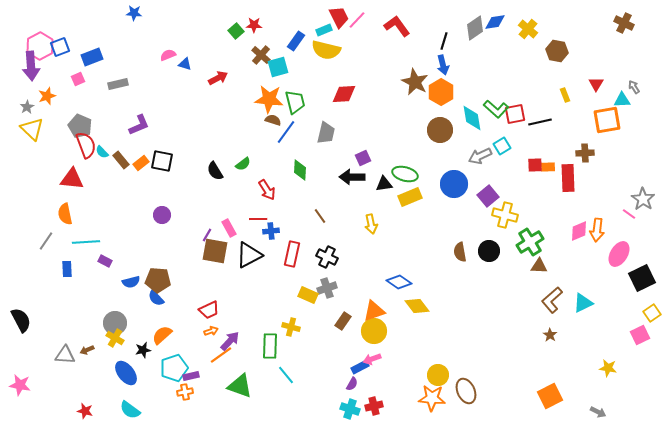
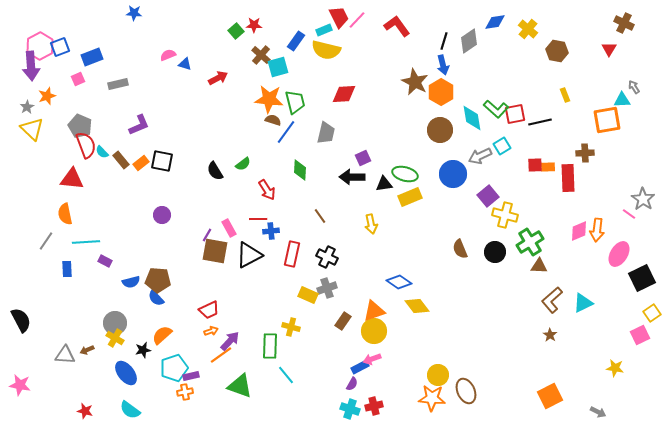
gray diamond at (475, 28): moved 6 px left, 13 px down
red triangle at (596, 84): moved 13 px right, 35 px up
blue circle at (454, 184): moved 1 px left, 10 px up
black circle at (489, 251): moved 6 px right, 1 px down
brown semicircle at (460, 252): moved 3 px up; rotated 12 degrees counterclockwise
yellow star at (608, 368): moved 7 px right
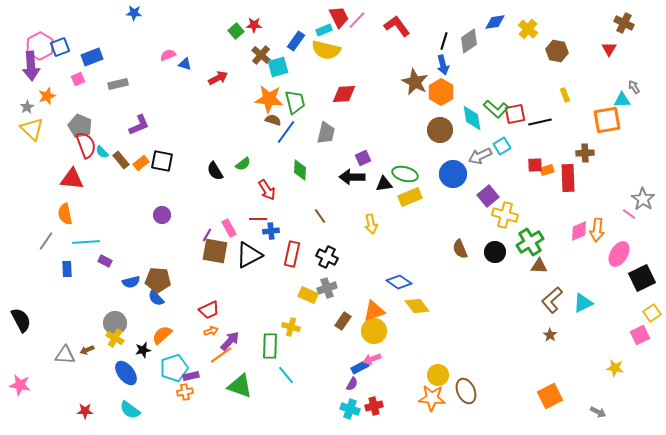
orange rectangle at (548, 167): moved 1 px left, 3 px down; rotated 16 degrees counterclockwise
red star at (85, 411): rotated 14 degrees counterclockwise
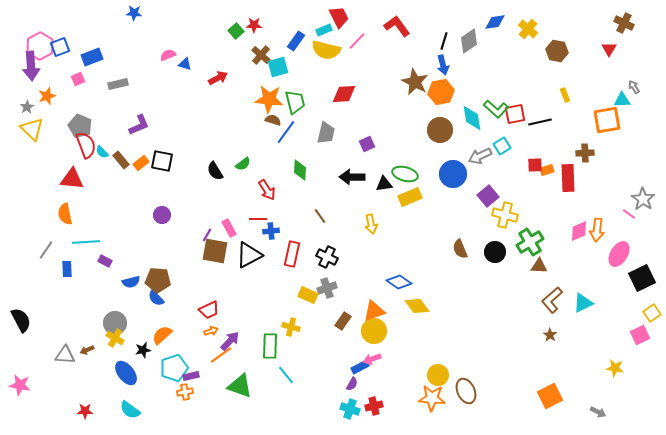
pink line at (357, 20): moved 21 px down
orange hexagon at (441, 92): rotated 20 degrees clockwise
purple square at (363, 158): moved 4 px right, 14 px up
gray line at (46, 241): moved 9 px down
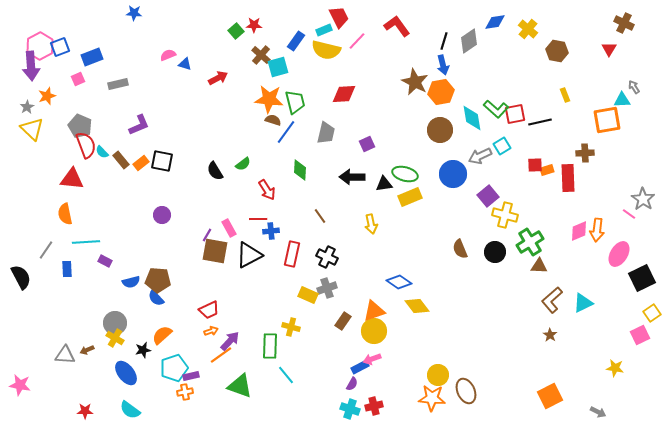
black semicircle at (21, 320): moved 43 px up
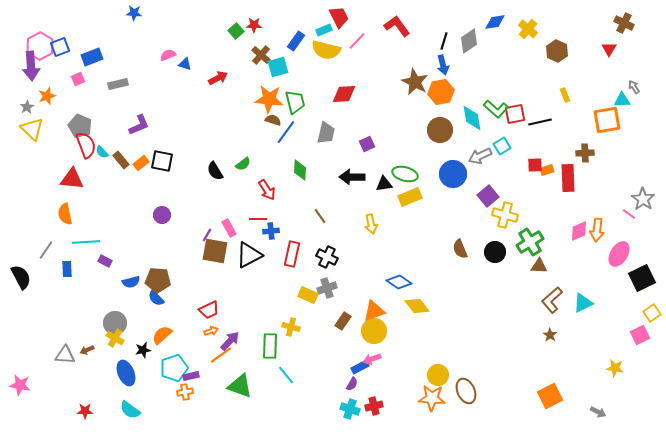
brown hexagon at (557, 51): rotated 15 degrees clockwise
blue ellipse at (126, 373): rotated 15 degrees clockwise
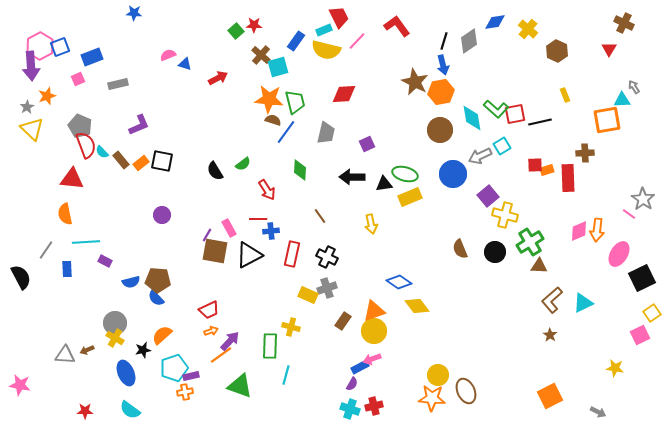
cyan line at (286, 375): rotated 54 degrees clockwise
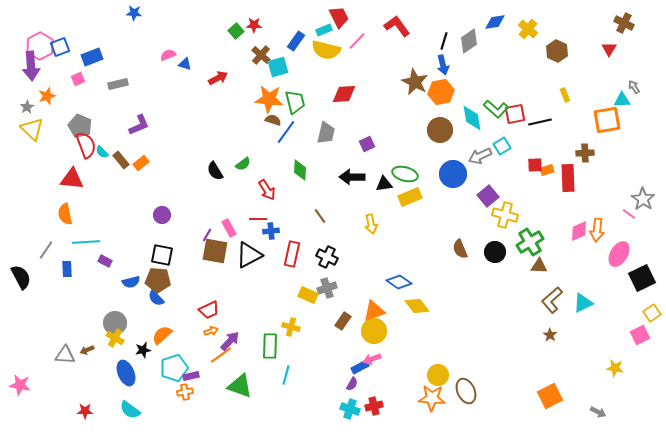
black square at (162, 161): moved 94 px down
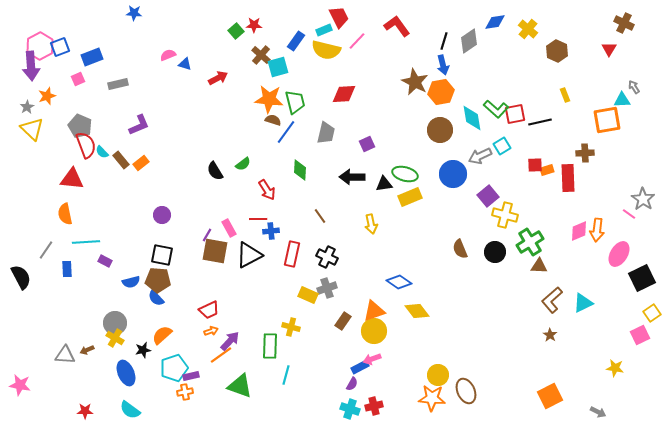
yellow diamond at (417, 306): moved 5 px down
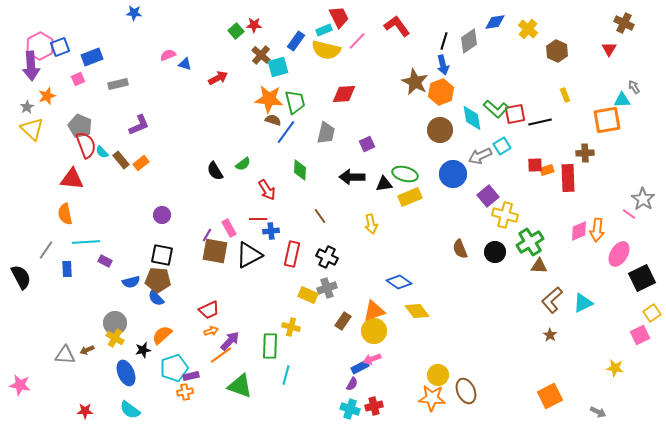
orange hexagon at (441, 92): rotated 10 degrees counterclockwise
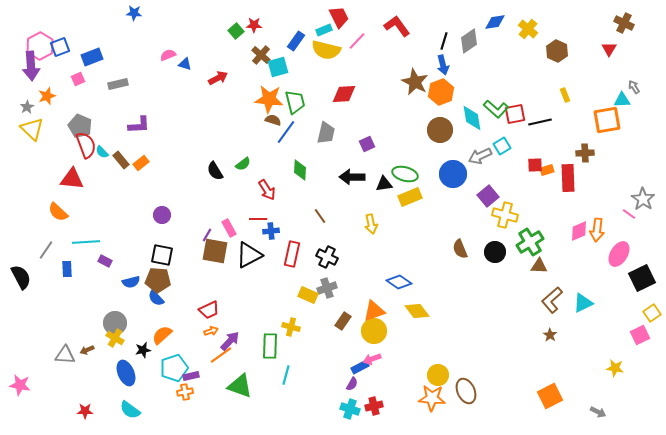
purple L-shape at (139, 125): rotated 20 degrees clockwise
orange semicircle at (65, 214): moved 7 px left, 2 px up; rotated 35 degrees counterclockwise
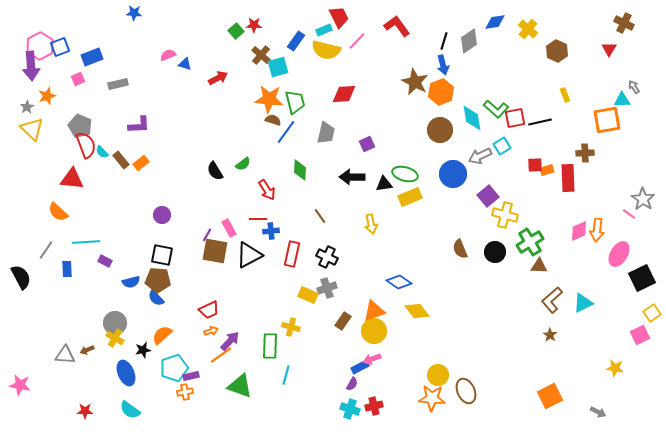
red square at (515, 114): moved 4 px down
